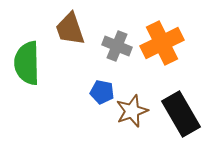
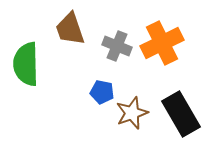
green semicircle: moved 1 px left, 1 px down
brown star: moved 2 px down
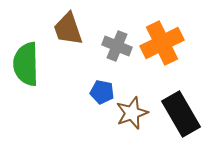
brown trapezoid: moved 2 px left
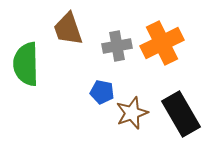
gray cross: rotated 32 degrees counterclockwise
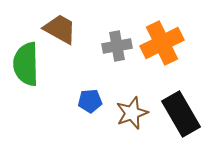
brown trapezoid: moved 8 px left; rotated 138 degrees clockwise
blue pentagon: moved 12 px left, 9 px down; rotated 15 degrees counterclockwise
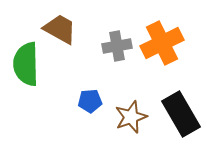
brown star: moved 1 px left, 4 px down
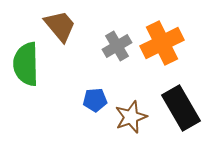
brown trapezoid: moved 3 px up; rotated 21 degrees clockwise
gray cross: rotated 20 degrees counterclockwise
blue pentagon: moved 5 px right, 1 px up
black rectangle: moved 6 px up
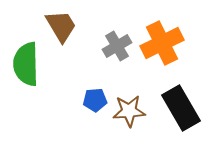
brown trapezoid: moved 1 px right; rotated 9 degrees clockwise
brown star: moved 2 px left, 6 px up; rotated 16 degrees clockwise
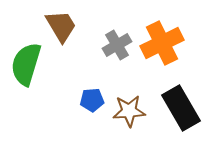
gray cross: moved 1 px up
green semicircle: rotated 18 degrees clockwise
blue pentagon: moved 3 px left
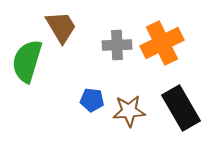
brown trapezoid: moved 1 px down
gray cross: rotated 28 degrees clockwise
green semicircle: moved 1 px right, 3 px up
blue pentagon: rotated 10 degrees clockwise
